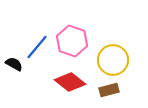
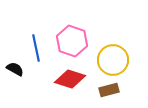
blue line: moved 1 px left, 1 px down; rotated 52 degrees counterclockwise
black semicircle: moved 1 px right, 5 px down
red diamond: moved 3 px up; rotated 20 degrees counterclockwise
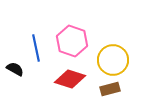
brown rectangle: moved 1 px right, 1 px up
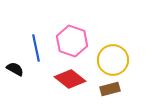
red diamond: rotated 20 degrees clockwise
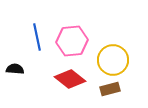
pink hexagon: rotated 24 degrees counterclockwise
blue line: moved 1 px right, 11 px up
black semicircle: rotated 24 degrees counterclockwise
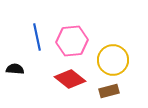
brown rectangle: moved 1 px left, 2 px down
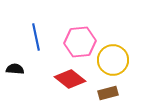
blue line: moved 1 px left
pink hexagon: moved 8 px right, 1 px down
brown rectangle: moved 1 px left, 2 px down
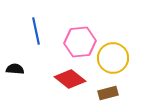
blue line: moved 6 px up
yellow circle: moved 2 px up
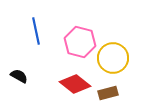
pink hexagon: rotated 20 degrees clockwise
black semicircle: moved 4 px right, 7 px down; rotated 24 degrees clockwise
red diamond: moved 5 px right, 5 px down
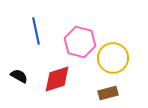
red diamond: moved 18 px left, 5 px up; rotated 56 degrees counterclockwise
